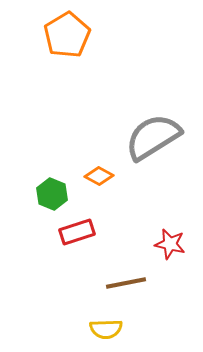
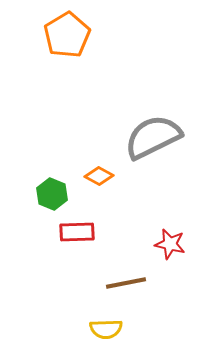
gray semicircle: rotated 6 degrees clockwise
red rectangle: rotated 16 degrees clockwise
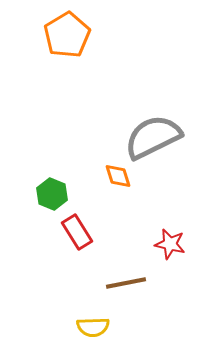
orange diamond: moved 19 px right; rotated 44 degrees clockwise
red rectangle: rotated 60 degrees clockwise
yellow semicircle: moved 13 px left, 2 px up
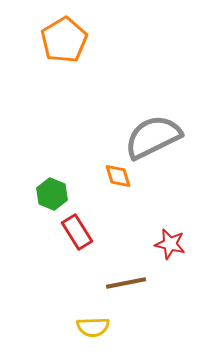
orange pentagon: moved 3 px left, 5 px down
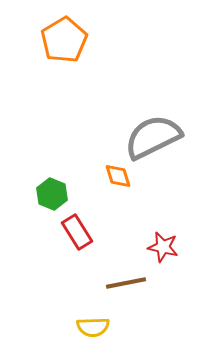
red star: moved 7 px left, 3 px down
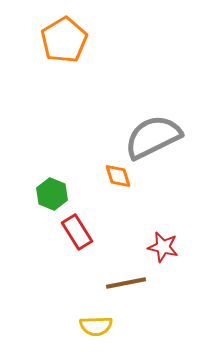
yellow semicircle: moved 3 px right, 1 px up
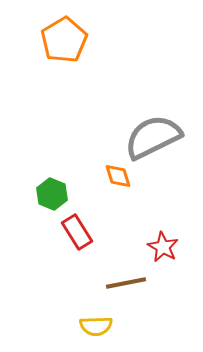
red star: rotated 16 degrees clockwise
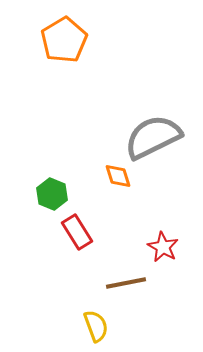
yellow semicircle: rotated 108 degrees counterclockwise
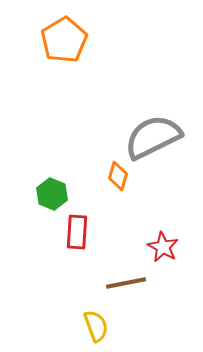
orange diamond: rotated 32 degrees clockwise
red rectangle: rotated 36 degrees clockwise
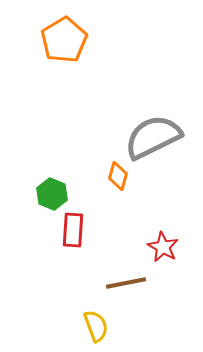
red rectangle: moved 4 px left, 2 px up
